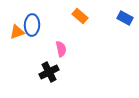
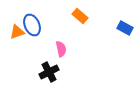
blue rectangle: moved 10 px down
blue ellipse: rotated 25 degrees counterclockwise
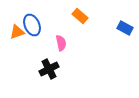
pink semicircle: moved 6 px up
black cross: moved 3 px up
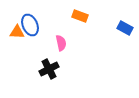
orange rectangle: rotated 21 degrees counterclockwise
blue ellipse: moved 2 px left
orange triangle: rotated 21 degrees clockwise
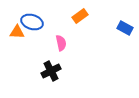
orange rectangle: rotated 56 degrees counterclockwise
blue ellipse: moved 2 px right, 3 px up; rotated 50 degrees counterclockwise
black cross: moved 2 px right, 2 px down
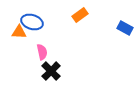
orange rectangle: moved 1 px up
orange triangle: moved 2 px right
pink semicircle: moved 19 px left, 9 px down
black cross: rotated 18 degrees counterclockwise
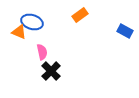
blue rectangle: moved 3 px down
orange triangle: rotated 21 degrees clockwise
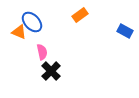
blue ellipse: rotated 30 degrees clockwise
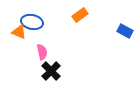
blue ellipse: rotated 35 degrees counterclockwise
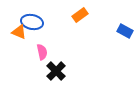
black cross: moved 5 px right
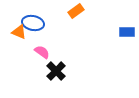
orange rectangle: moved 4 px left, 4 px up
blue ellipse: moved 1 px right, 1 px down
blue rectangle: moved 2 px right, 1 px down; rotated 28 degrees counterclockwise
pink semicircle: rotated 42 degrees counterclockwise
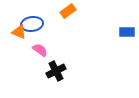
orange rectangle: moved 8 px left
blue ellipse: moved 1 px left, 1 px down; rotated 20 degrees counterclockwise
pink semicircle: moved 2 px left, 2 px up
black cross: rotated 18 degrees clockwise
